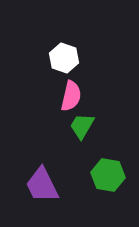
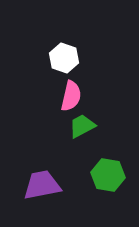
green trapezoid: rotated 32 degrees clockwise
purple trapezoid: rotated 105 degrees clockwise
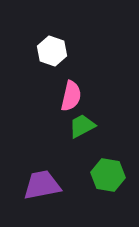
white hexagon: moved 12 px left, 7 px up
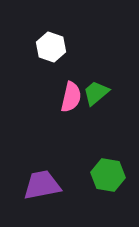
white hexagon: moved 1 px left, 4 px up
pink semicircle: moved 1 px down
green trapezoid: moved 14 px right, 33 px up; rotated 12 degrees counterclockwise
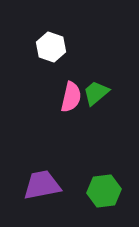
green hexagon: moved 4 px left, 16 px down; rotated 16 degrees counterclockwise
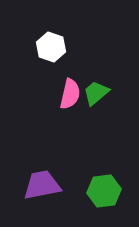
pink semicircle: moved 1 px left, 3 px up
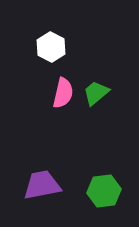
white hexagon: rotated 8 degrees clockwise
pink semicircle: moved 7 px left, 1 px up
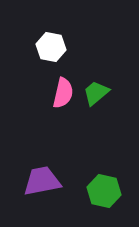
white hexagon: rotated 16 degrees counterclockwise
purple trapezoid: moved 4 px up
green hexagon: rotated 20 degrees clockwise
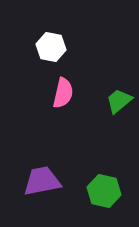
green trapezoid: moved 23 px right, 8 px down
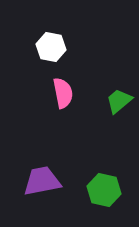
pink semicircle: rotated 24 degrees counterclockwise
green hexagon: moved 1 px up
